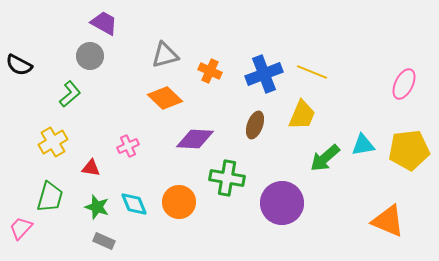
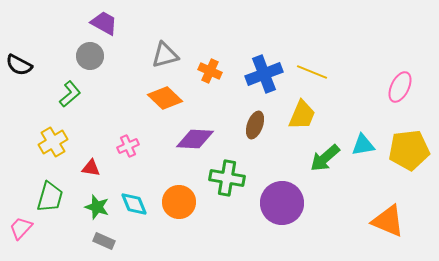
pink ellipse: moved 4 px left, 3 px down
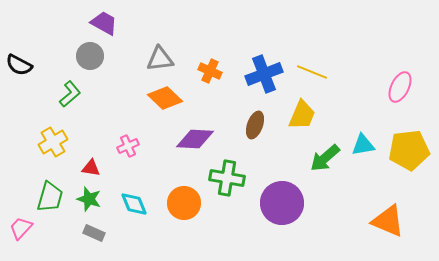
gray triangle: moved 5 px left, 4 px down; rotated 8 degrees clockwise
orange circle: moved 5 px right, 1 px down
green star: moved 8 px left, 8 px up
gray rectangle: moved 10 px left, 8 px up
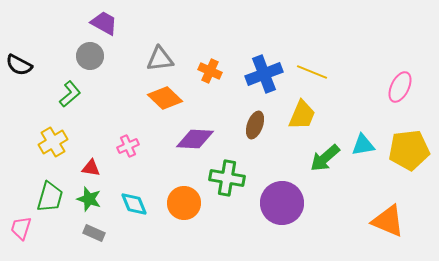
pink trapezoid: rotated 25 degrees counterclockwise
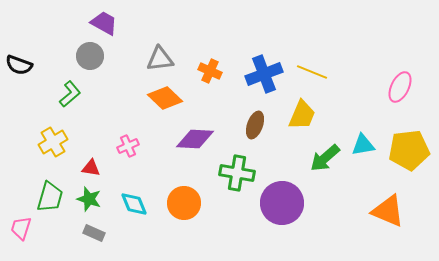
black semicircle: rotated 8 degrees counterclockwise
green cross: moved 10 px right, 5 px up
orange triangle: moved 10 px up
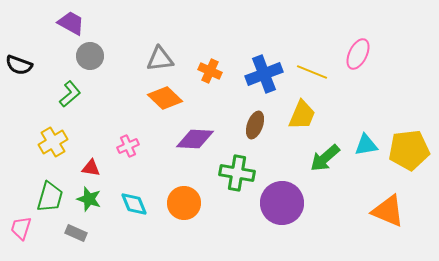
purple trapezoid: moved 33 px left
pink ellipse: moved 42 px left, 33 px up
cyan triangle: moved 3 px right
gray rectangle: moved 18 px left
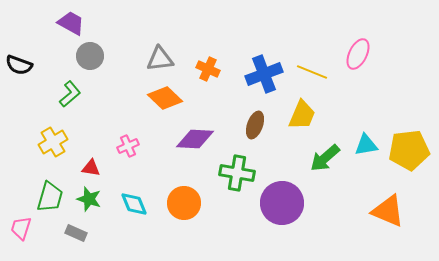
orange cross: moved 2 px left, 2 px up
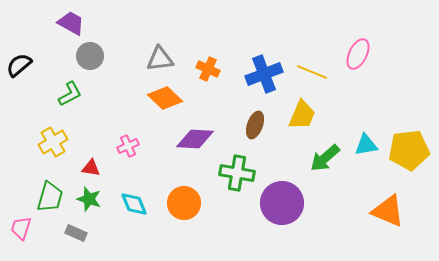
black semicircle: rotated 120 degrees clockwise
green L-shape: rotated 12 degrees clockwise
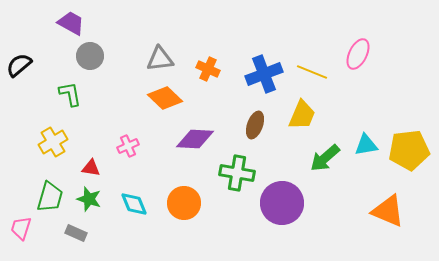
green L-shape: rotated 72 degrees counterclockwise
